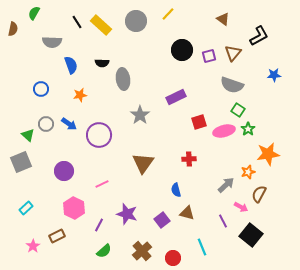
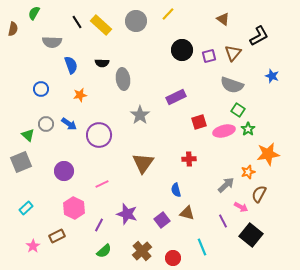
blue star at (274, 75): moved 2 px left, 1 px down; rotated 24 degrees clockwise
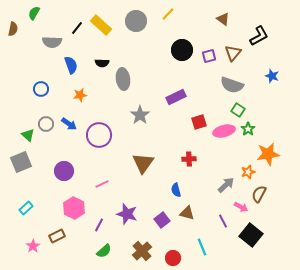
black line at (77, 22): moved 6 px down; rotated 72 degrees clockwise
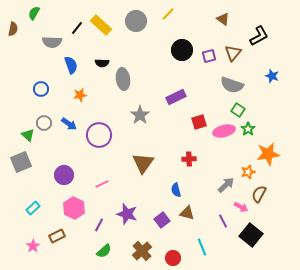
gray circle at (46, 124): moved 2 px left, 1 px up
purple circle at (64, 171): moved 4 px down
cyan rectangle at (26, 208): moved 7 px right
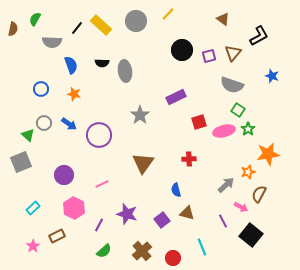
green semicircle at (34, 13): moved 1 px right, 6 px down
gray ellipse at (123, 79): moved 2 px right, 8 px up
orange star at (80, 95): moved 6 px left, 1 px up; rotated 24 degrees clockwise
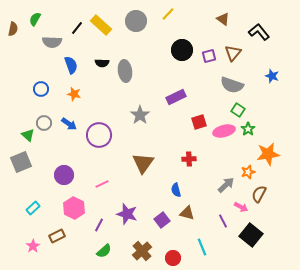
black L-shape at (259, 36): moved 4 px up; rotated 100 degrees counterclockwise
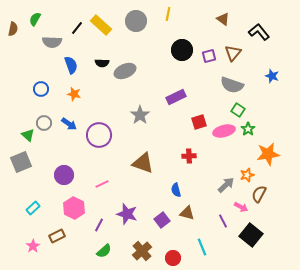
yellow line at (168, 14): rotated 32 degrees counterclockwise
gray ellipse at (125, 71): rotated 75 degrees clockwise
red cross at (189, 159): moved 3 px up
brown triangle at (143, 163): rotated 45 degrees counterclockwise
orange star at (248, 172): moved 1 px left, 3 px down
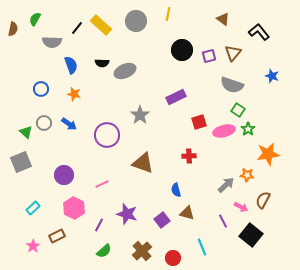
green triangle at (28, 135): moved 2 px left, 3 px up
purple circle at (99, 135): moved 8 px right
orange star at (247, 175): rotated 24 degrees clockwise
brown semicircle at (259, 194): moved 4 px right, 6 px down
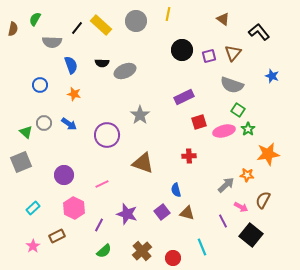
blue circle at (41, 89): moved 1 px left, 4 px up
purple rectangle at (176, 97): moved 8 px right
purple square at (162, 220): moved 8 px up
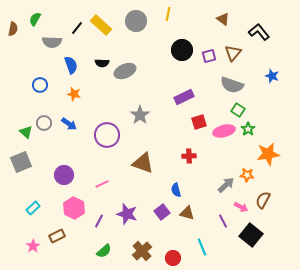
purple line at (99, 225): moved 4 px up
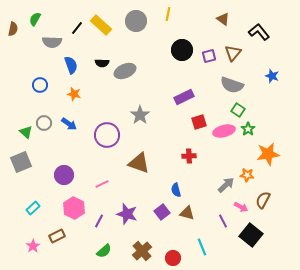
brown triangle at (143, 163): moved 4 px left
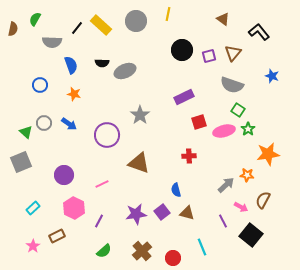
purple star at (127, 214): moved 9 px right; rotated 25 degrees counterclockwise
